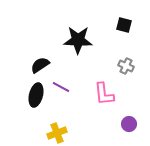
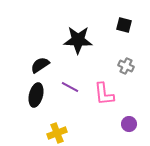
purple line: moved 9 px right
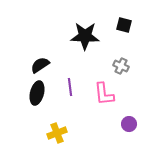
black star: moved 7 px right, 4 px up
gray cross: moved 5 px left
purple line: rotated 54 degrees clockwise
black ellipse: moved 1 px right, 2 px up
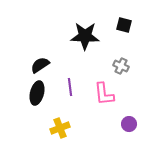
yellow cross: moved 3 px right, 5 px up
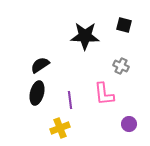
purple line: moved 13 px down
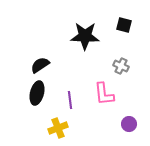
yellow cross: moved 2 px left
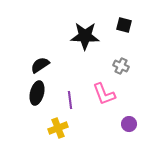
pink L-shape: rotated 15 degrees counterclockwise
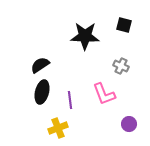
black ellipse: moved 5 px right, 1 px up
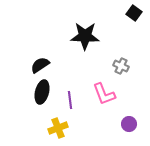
black square: moved 10 px right, 12 px up; rotated 21 degrees clockwise
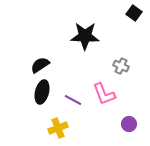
purple line: moved 3 px right; rotated 54 degrees counterclockwise
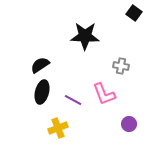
gray cross: rotated 14 degrees counterclockwise
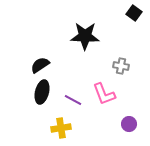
yellow cross: moved 3 px right; rotated 12 degrees clockwise
